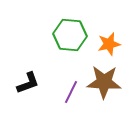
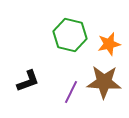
green hexagon: rotated 8 degrees clockwise
black L-shape: moved 2 px up
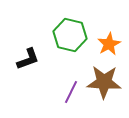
orange star: rotated 15 degrees counterclockwise
black L-shape: moved 22 px up
